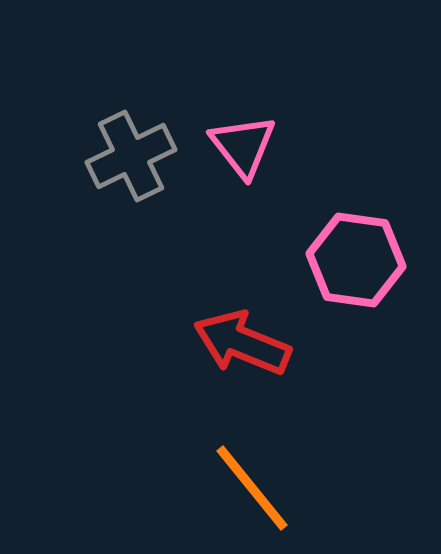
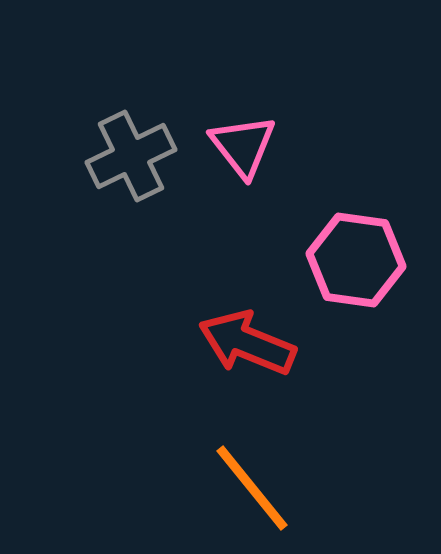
red arrow: moved 5 px right
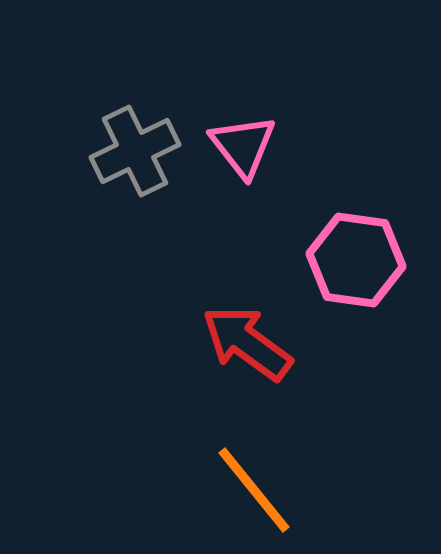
gray cross: moved 4 px right, 5 px up
red arrow: rotated 14 degrees clockwise
orange line: moved 2 px right, 2 px down
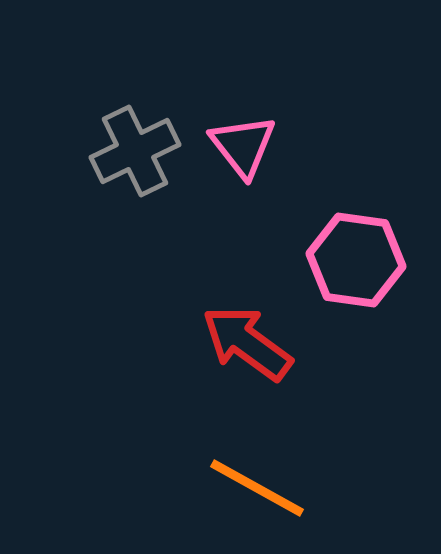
orange line: moved 3 px right, 2 px up; rotated 22 degrees counterclockwise
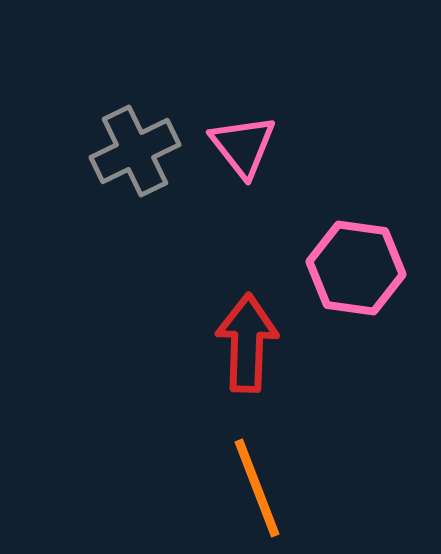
pink hexagon: moved 8 px down
red arrow: rotated 56 degrees clockwise
orange line: rotated 40 degrees clockwise
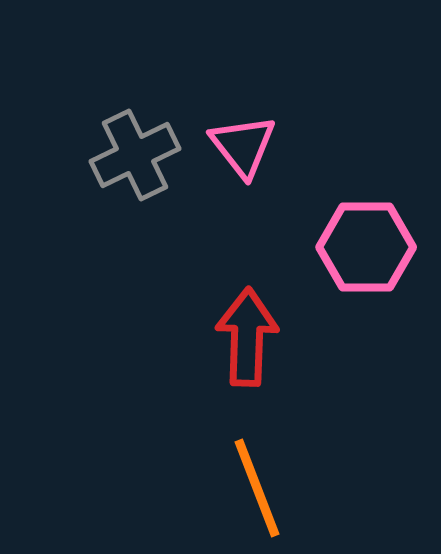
gray cross: moved 4 px down
pink hexagon: moved 10 px right, 21 px up; rotated 8 degrees counterclockwise
red arrow: moved 6 px up
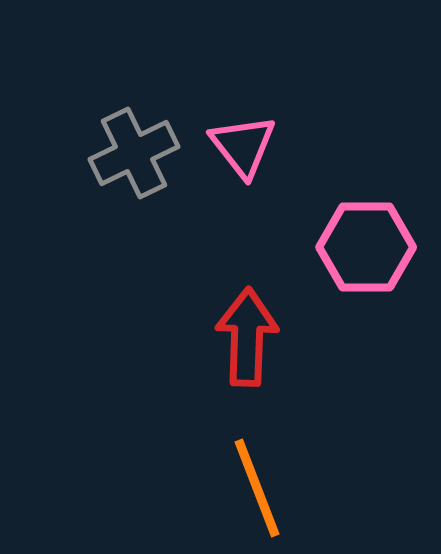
gray cross: moved 1 px left, 2 px up
